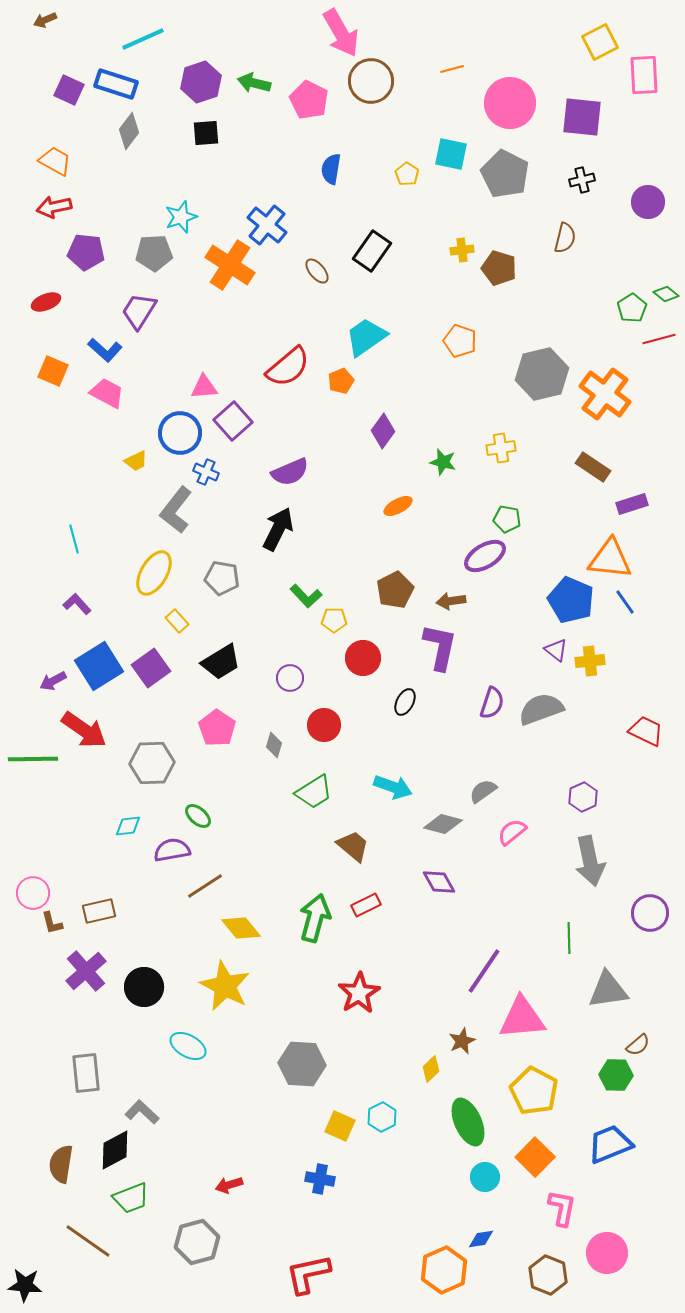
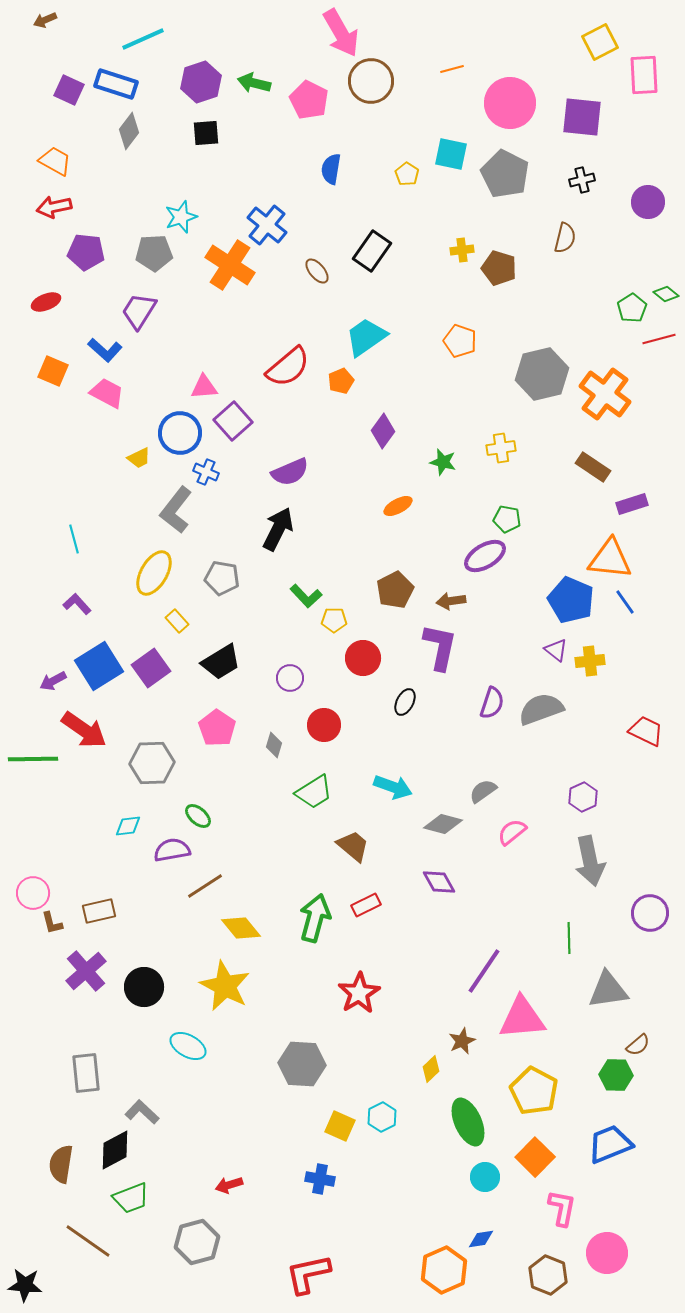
yellow trapezoid at (136, 461): moved 3 px right, 3 px up
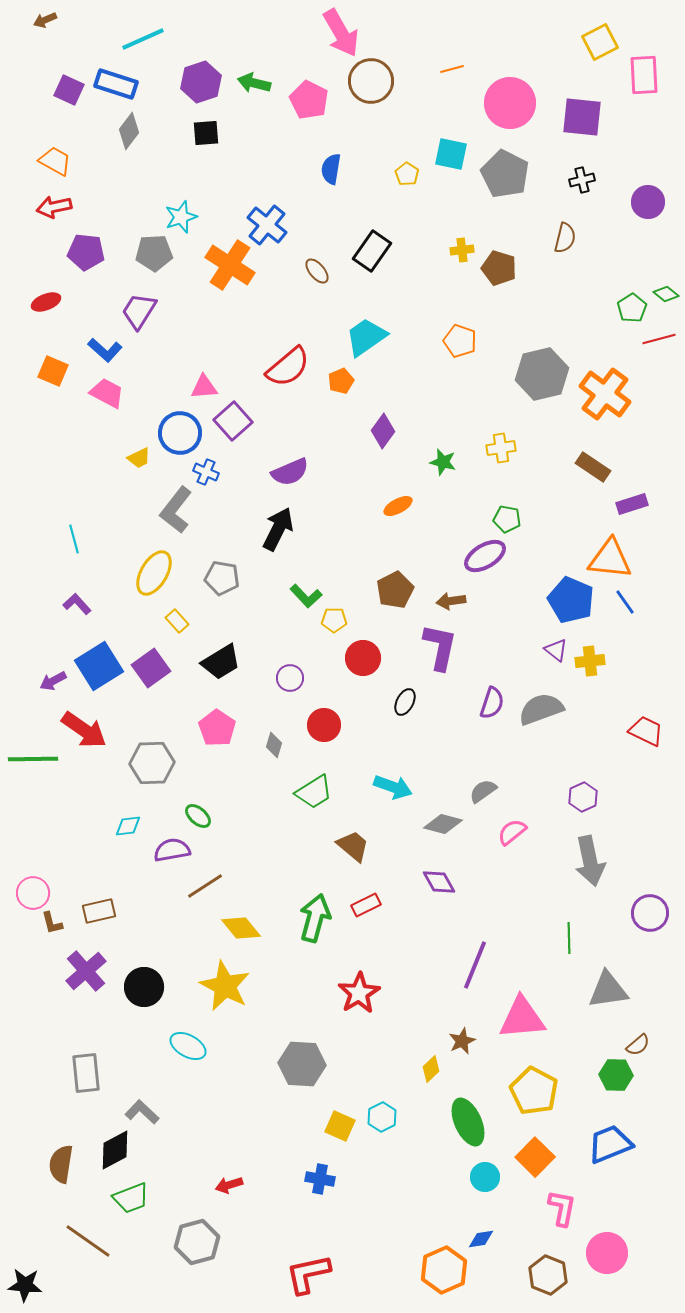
purple line at (484, 971): moved 9 px left, 6 px up; rotated 12 degrees counterclockwise
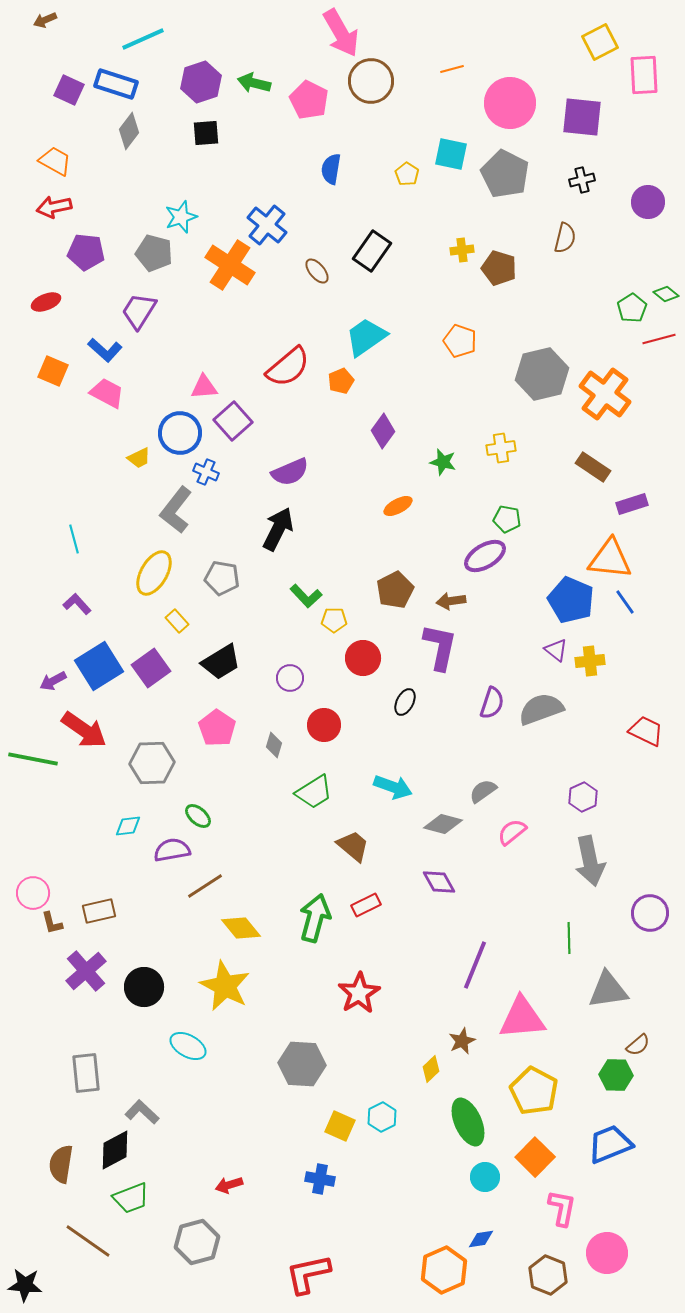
gray pentagon at (154, 253): rotated 18 degrees clockwise
green line at (33, 759): rotated 12 degrees clockwise
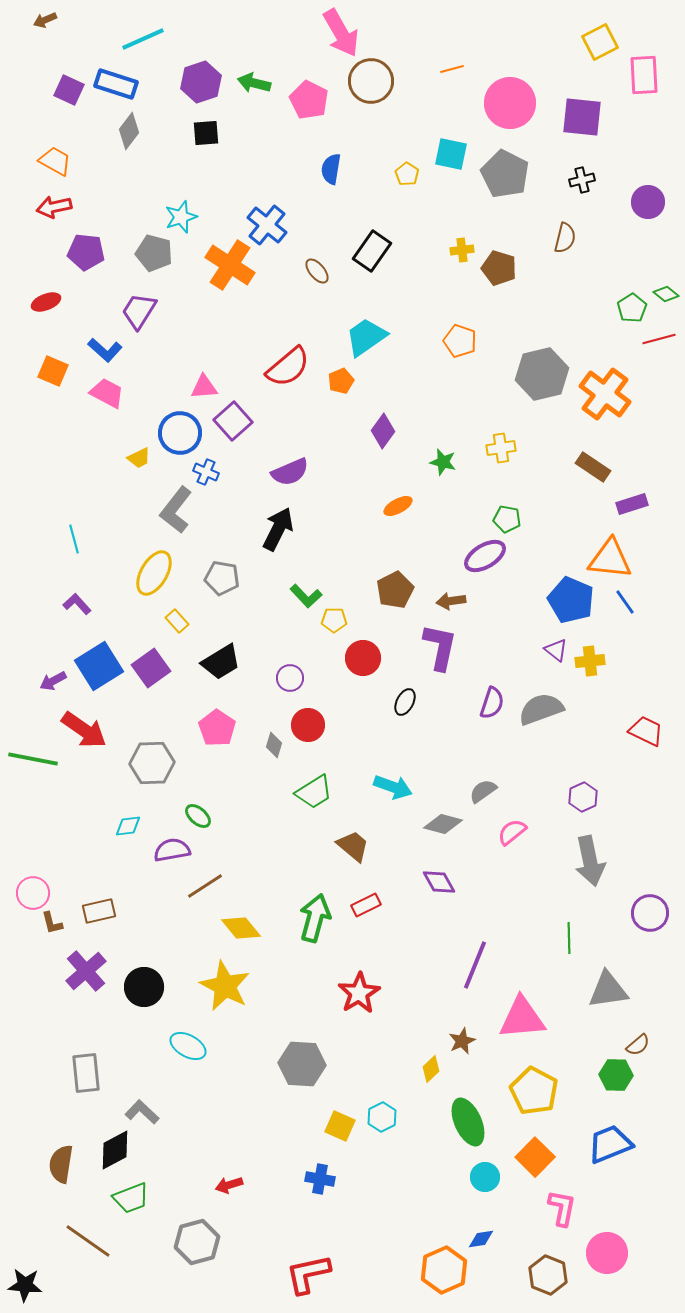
red circle at (324, 725): moved 16 px left
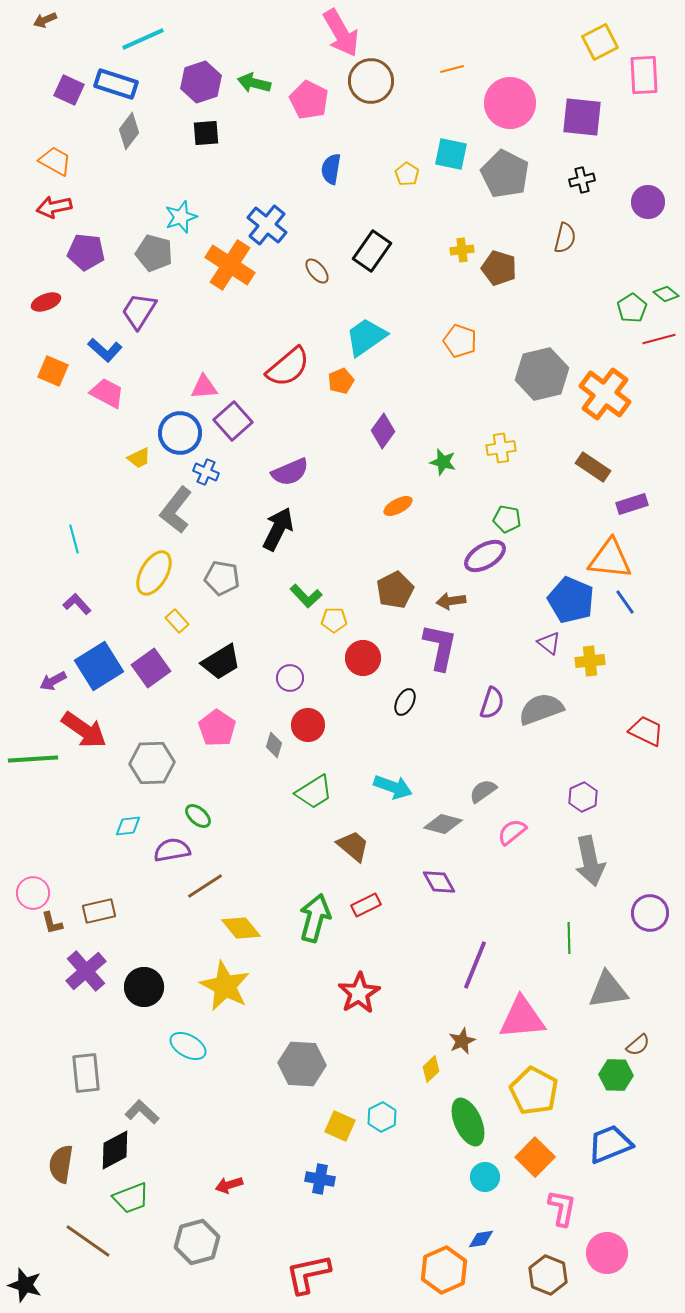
purple triangle at (556, 650): moved 7 px left, 7 px up
green line at (33, 759): rotated 15 degrees counterclockwise
black star at (25, 1285): rotated 12 degrees clockwise
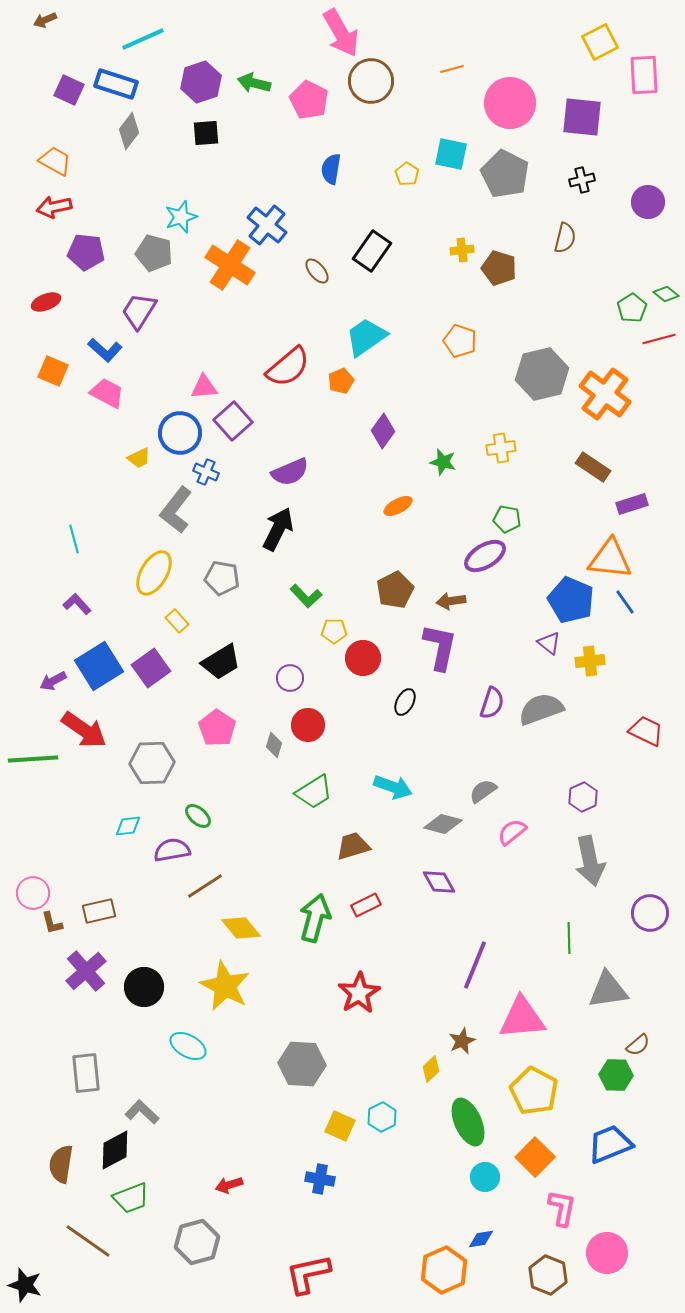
yellow pentagon at (334, 620): moved 11 px down
brown trapezoid at (353, 846): rotated 57 degrees counterclockwise
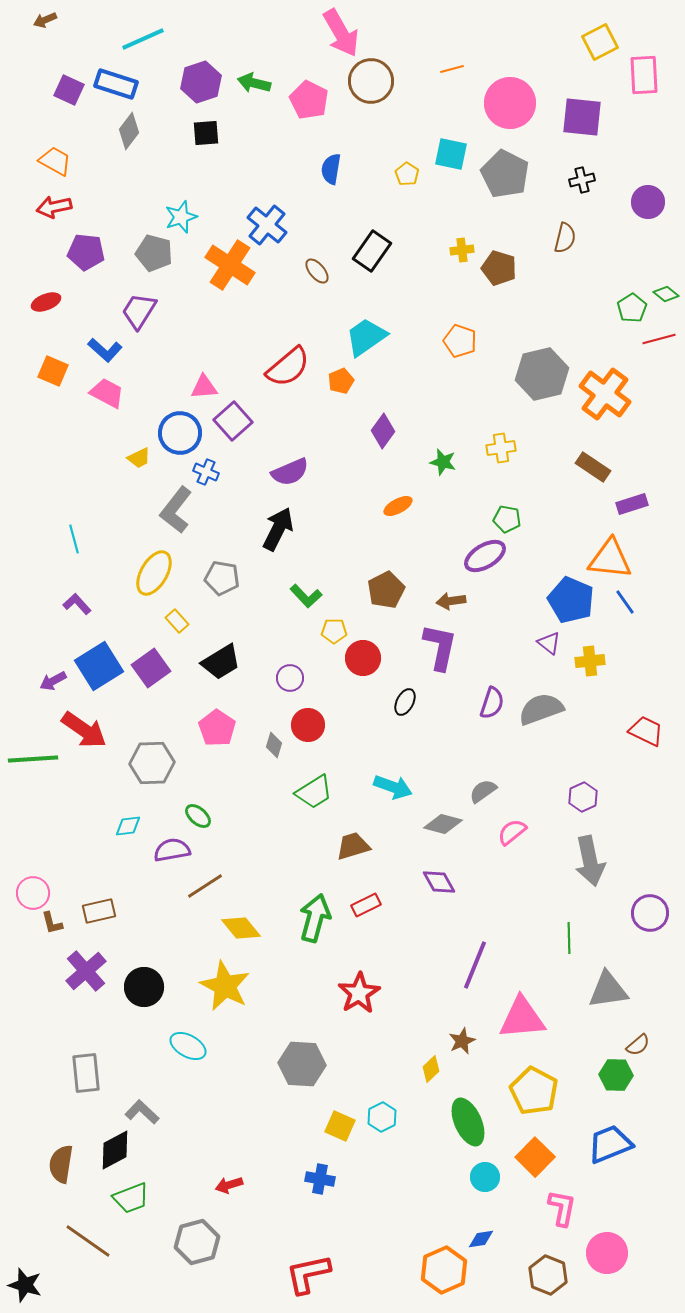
brown pentagon at (395, 590): moved 9 px left
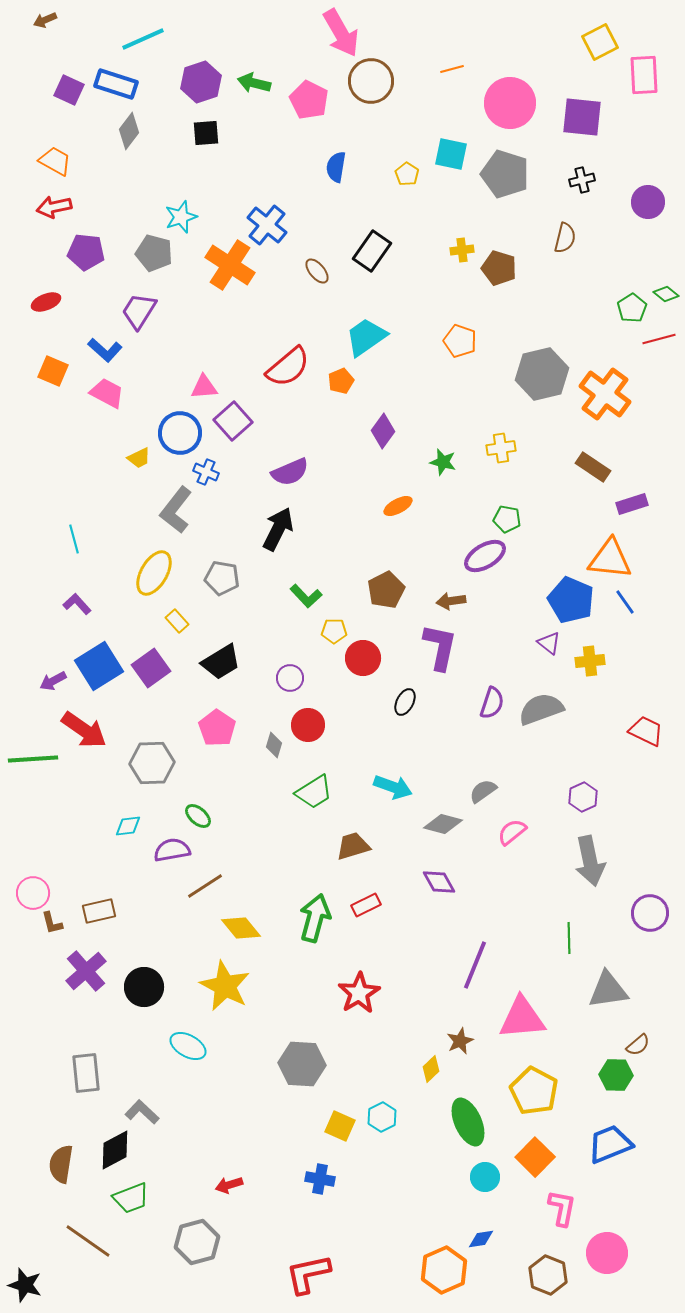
blue semicircle at (331, 169): moved 5 px right, 2 px up
gray pentagon at (505, 174): rotated 9 degrees counterclockwise
brown star at (462, 1041): moved 2 px left
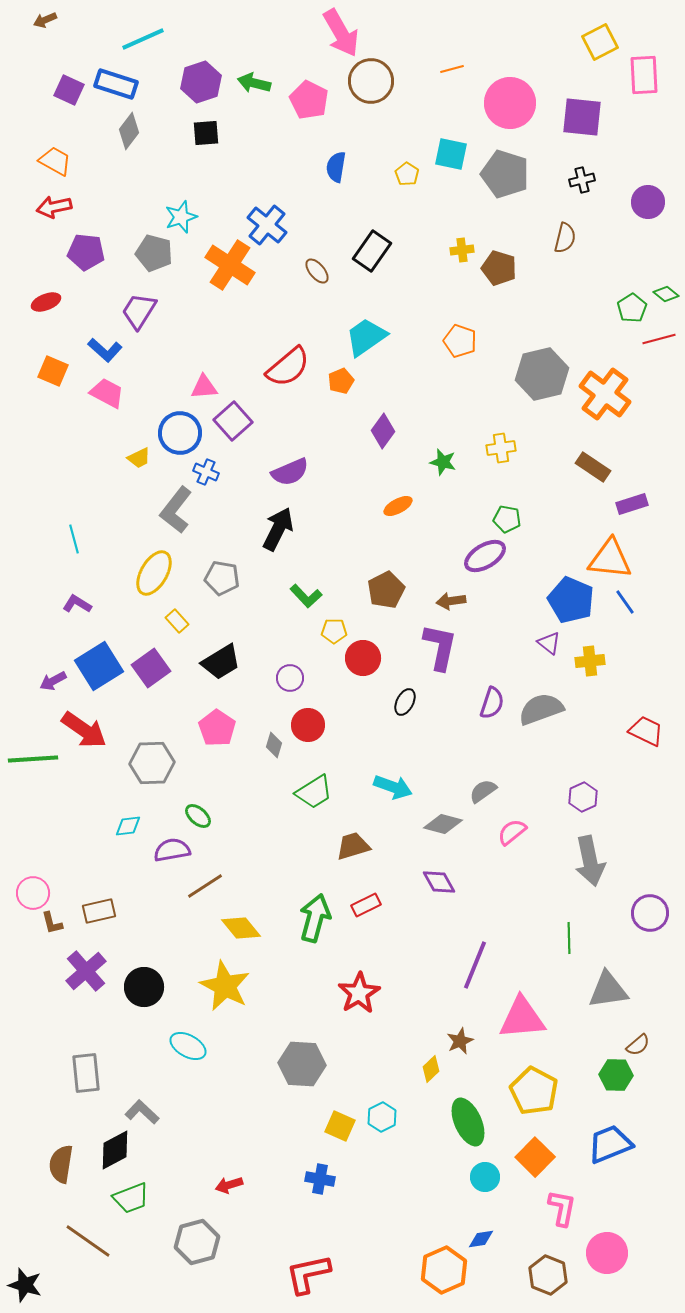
purple L-shape at (77, 604): rotated 16 degrees counterclockwise
